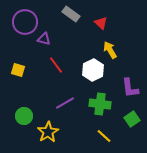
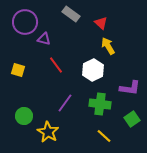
yellow arrow: moved 2 px left, 4 px up
purple L-shape: rotated 75 degrees counterclockwise
purple line: rotated 24 degrees counterclockwise
yellow star: rotated 10 degrees counterclockwise
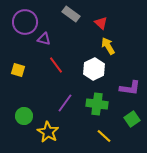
white hexagon: moved 1 px right, 1 px up
green cross: moved 3 px left
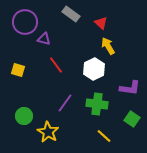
green square: rotated 21 degrees counterclockwise
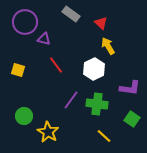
purple line: moved 6 px right, 3 px up
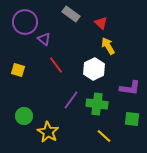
purple triangle: rotated 24 degrees clockwise
green square: rotated 28 degrees counterclockwise
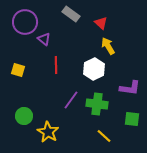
red line: rotated 36 degrees clockwise
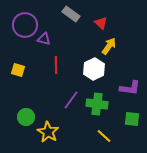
purple circle: moved 3 px down
purple triangle: rotated 24 degrees counterclockwise
yellow arrow: moved 1 px right; rotated 66 degrees clockwise
green circle: moved 2 px right, 1 px down
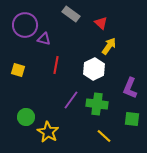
red line: rotated 12 degrees clockwise
purple L-shape: rotated 105 degrees clockwise
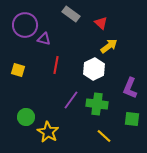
yellow arrow: rotated 18 degrees clockwise
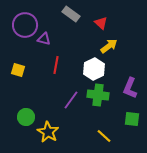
green cross: moved 1 px right, 9 px up
